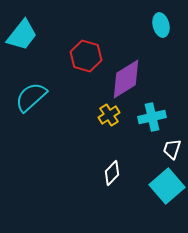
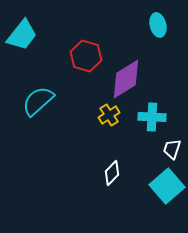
cyan ellipse: moved 3 px left
cyan semicircle: moved 7 px right, 4 px down
cyan cross: rotated 16 degrees clockwise
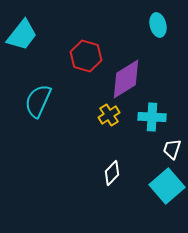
cyan semicircle: rotated 24 degrees counterclockwise
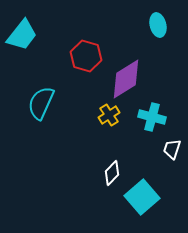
cyan semicircle: moved 3 px right, 2 px down
cyan cross: rotated 12 degrees clockwise
cyan square: moved 25 px left, 11 px down
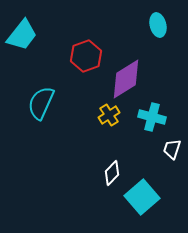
red hexagon: rotated 24 degrees clockwise
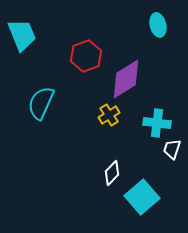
cyan trapezoid: rotated 60 degrees counterclockwise
cyan cross: moved 5 px right, 6 px down; rotated 8 degrees counterclockwise
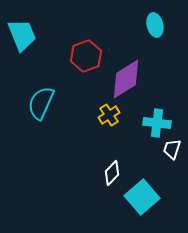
cyan ellipse: moved 3 px left
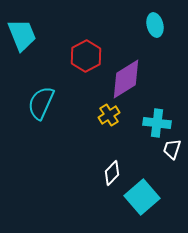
red hexagon: rotated 8 degrees counterclockwise
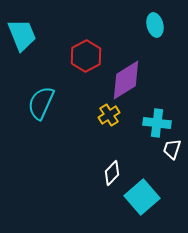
purple diamond: moved 1 px down
